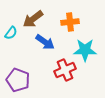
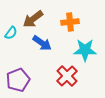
blue arrow: moved 3 px left, 1 px down
red cross: moved 2 px right, 6 px down; rotated 20 degrees counterclockwise
purple pentagon: rotated 30 degrees clockwise
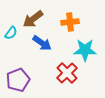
red cross: moved 3 px up
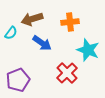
brown arrow: moved 1 px left; rotated 20 degrees clockwise
cyan star: moved 3 px right; rotated 20 degrees clockwise
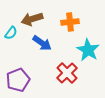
cyan star: rotated 10 degrees clockwise
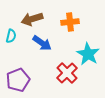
cyan semicircle: moved 3 px down; rotated 24 degrees counterclockwise
cyan star: moved 4 px down
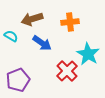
cyan semicircle: rotated 72 degrees counterclockwise
red cross: moved 2 px up
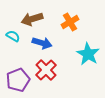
orange cross: rotated 24 degrees counterclockwise
cyan semicircle: moved 2 px right
blue arrow: rotated 18 degrees counterclockwise
red cross: moved 21 px left, 1 px up
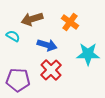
orange cross: rotated 24 degrees counterclockwise
blue arrow: moved 5 px right, 2 px down
cyan star: rotated 30 degrees counterclockwise
red cross: moved 5 px right
purple pentagon: rotated 25 degrees clockwise
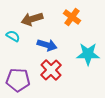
orange cross: moved 2 px right, 5 px up
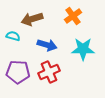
orange cross: moved 1 px right, 1 px up; rotated 18 degrees clockwise
cyan semicircle: rotated 16 degrees counterclockwise
cyan star: moved 5 px left, 5 px up
red cross: moved 2 px left, 2 px down; rotated 20 degrees clockwise
purple pentagon: moved 8 px up
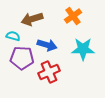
purple pentagon: moved 4 px right, 14 px up
